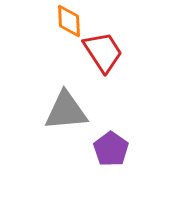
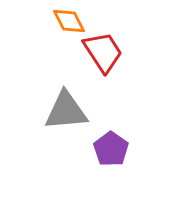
orange diamond: rotated 24 degrees counterclockwise
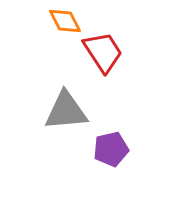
orange diamond: moved 4 px left
purple pentagon: rotated 24 degrees clockwise
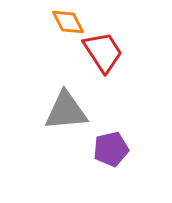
orange diamond: moved 3 px right, 1 px down
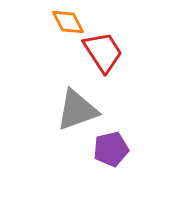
gray triangle: moved 11 px right, 1 px up; rotated 15 degrees counterclockwise
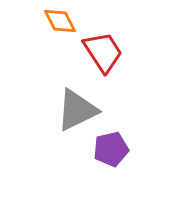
orange diamond: moved 8 px left, 1 px up
gray triangle: rotated 6 degrees counterclockwise
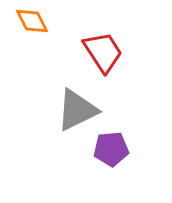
orange diamond: moved 28 px left
purple pentagon: rotated 8 degrees clockwise
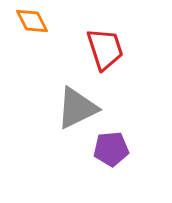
red trapezoid: moved 2 px right, 3 px up; rotated 15 degrees clockwise
gray triangle: moved 2 px up
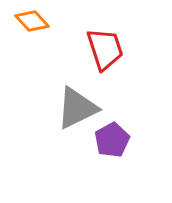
orange diamond: rotated 16 degrees counterclockwise
purple pentagon: moved 1 px right, 9 px up; rotated 24 degrees counterclockwise
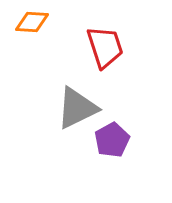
orange diamond: moved 1 px down; rotated 44 degrees counterclockwise
red trapezoid: moved 2 px up
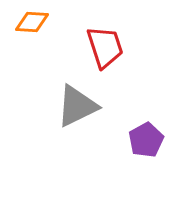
gray triangle: moved 2 px up
purple pentagon: moved 34 px right
